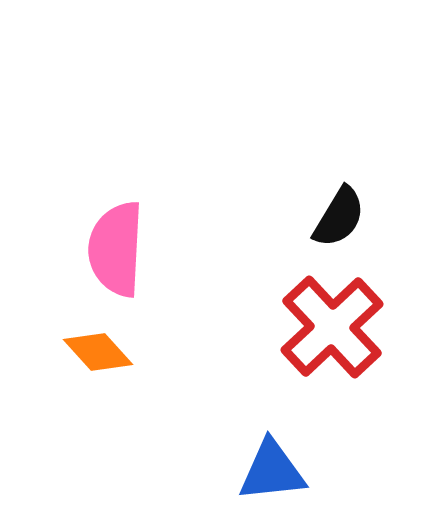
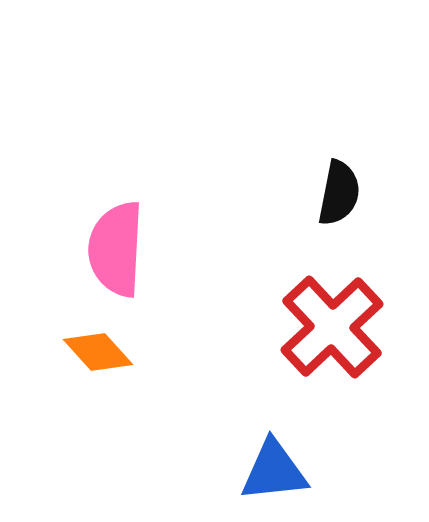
black semicircle: moved 24 px up; rotated 20 degrees counterclockwise
blue triangle: moved 2 px right
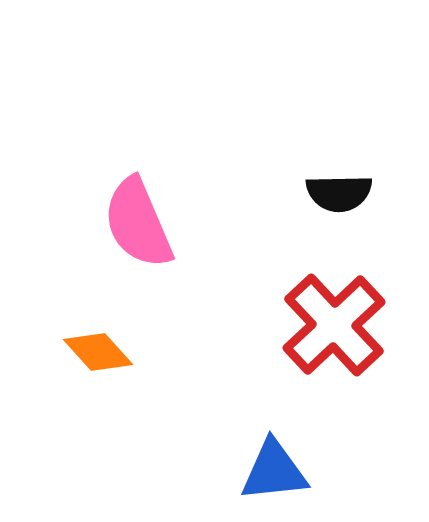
black semicircle: rotated 78 degrees clockwise
pink semicircle: moved 22 px right, 26 px up; rotated 26 degrees counterclockwise
red cross: moved 2 px right, 2 px up
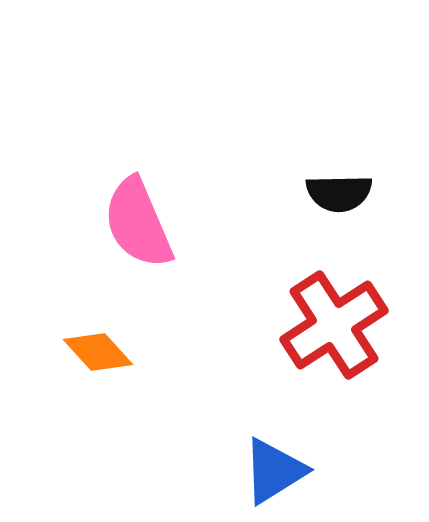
red cross: rotated 10 degrees clockwise
blue triangle: rotated 26 degrees counterclockwise
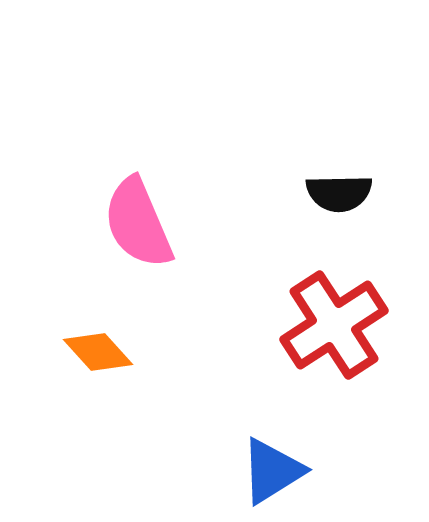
blue triangle: moved 2 px left
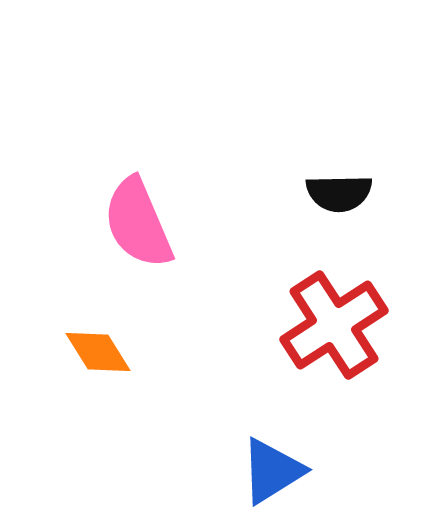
orange diamond: rotated 10 degrees clockwise
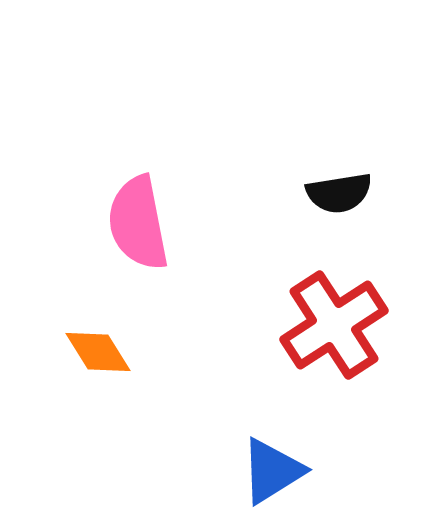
black semicircle: rotated 8 degrees counterclockwise
pink semicircle: rotated 12 degrees clockwise
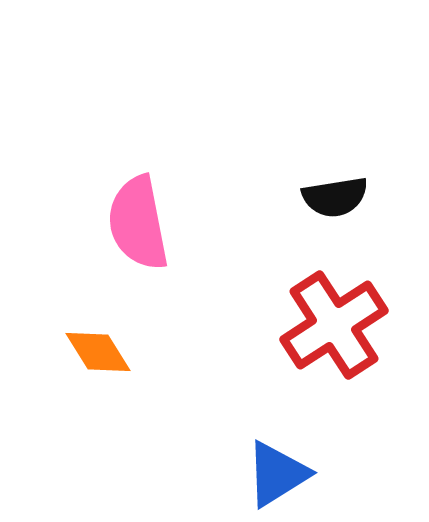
black semicircle: moved 4 px left, 4 px down
blue triangle: moved 5 px right, 3 px down
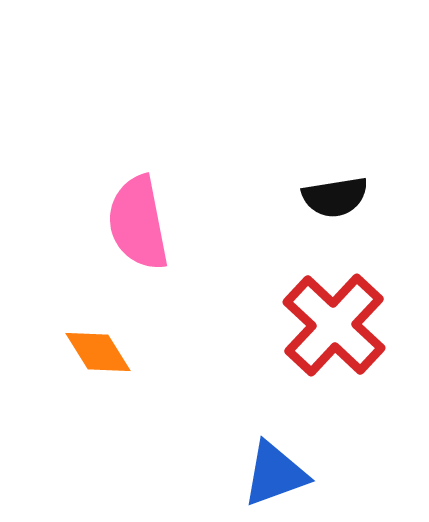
red cross: rotated 14 degrees counterclockwise
blue triangle: moved 2 px left; rotated 12 degrees clockwise
